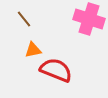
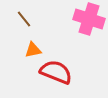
red semicircle: moved 2 px down
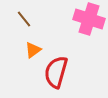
orange triangle: rotated 24 degrees counterclockwise
red semicircle: rotated 96 degrees counterclockwise
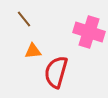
pink cross: moved 13 px down
orange triangle: moved 1 px down; rotated 30 degrees clockwise
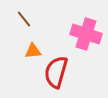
pink cross: moved 3 px left, 2 px down
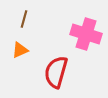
brown line: rotated 54 degrees clockwise
orange triangle: moved 13 px left, 1 px up; rotated 18 degrees counterclockwise
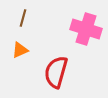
brown line: moved 1 px left, 1 px up
pink cross: moved 5 px up
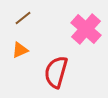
brown line: rotated 36 degrees clockwise
pink cross: rotated 24 degrees clockwise
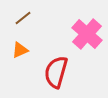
pink cross: moved 1 px right, 5 px down
